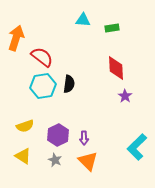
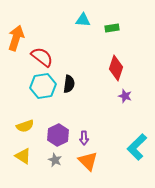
red diamond: rotated 20 degrees clockwise
purple star: rotated 16 degrees counterclockwise
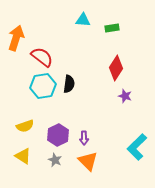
red diamond: rotated 15 degrees clockwise
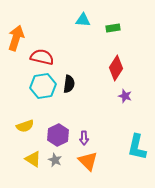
green rectangle: moved 1 px right
red semicircle: rotated 25 degrees counterclockwise
cyan L-shape: rotated 32 degrees counterclockwise
yellow triangle: moved 10 px right, 3 px down
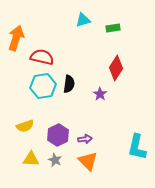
cyan triangle: rotated 21 degrees counterclockwise
purple star: moved 25 px left, 2 px up; rotated 16 degrees clockwise
purple arrow: moved 1 px right, 1 px down; rotated 96 degrees counterclockwise
yellow triangle: moved 2 px left; rotated 30 degrees counterclockwise
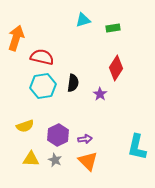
black semicircle: moved 4 px right, 1 px up
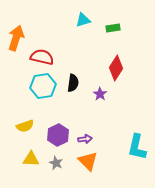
gray star: moved 1 px right, 3 px down
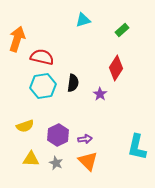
green rectangle: moved 9 px right, 2 px down; rotated 32 degrees counterclockwise
orange arrow: moved 1 px right, 1 px down
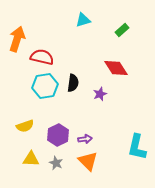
red diamond: rotated 65 degrees counterclockwise
cyan hexagon: moved 2 px right
purple star: rotated 16 degrees clockwise
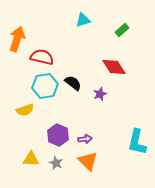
red diamond: moved 2 px left, 1 px up
black semicircle: rotated 60 degrees counterclockwise
yellow semicircle: moved 16 px up
purple hexagon: rotated 10 degrees counterclockwise
cyan L-shape: moved 5 px up
